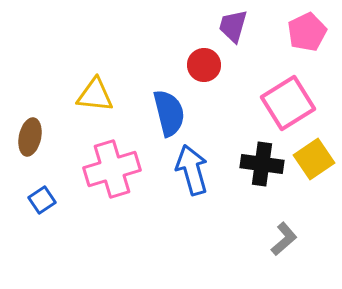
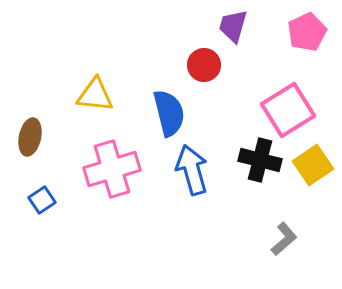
pink square: moved 7 px down
yellow square: moved 1 px left, 6 px down
black cross: moved 2 px left, 4 px up; rotated 6 degrees clockwise
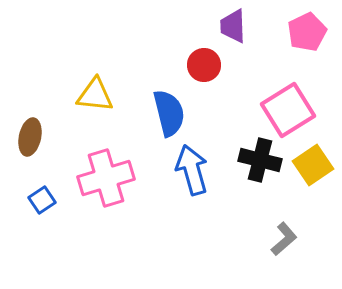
purple trapezoid: rotated 18 degrees counterclockwise
pink cross: moved 6 px left, 9 px down
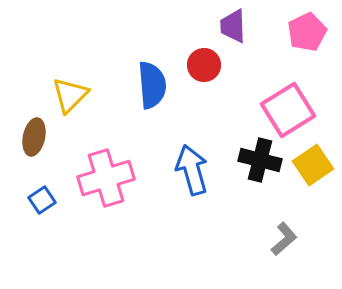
yellow triangle: moved 25 px left; rotated 51 degrees counterclockwise
blue semicircle: moved 17 px left, 28 px up; rotated 9 degrees clockwise
brown ellipse: moved 4 px right
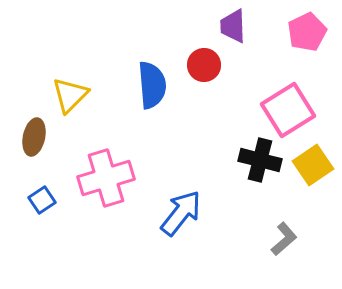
blue arrow: moved 11 px left, 43 px down; rotated 54 degrees clockwise
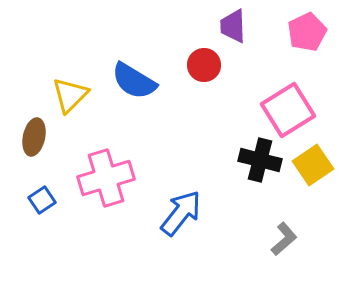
blue semicircle: moved 18 px left, 4 px up; rotated 126 degrees clockwise
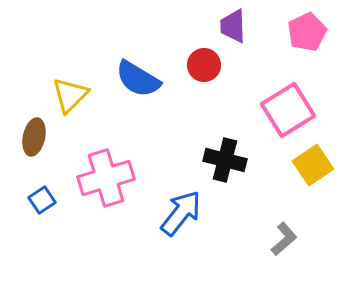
blue semicircle: moved 4 px right, 2 px up
black cross: moved 35 px left
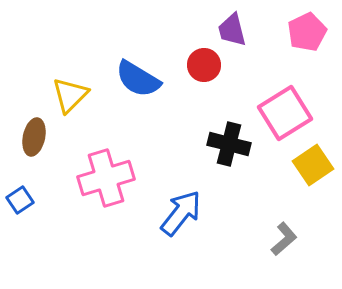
purple trapezoid: moved 1 px left, 4 px down; rotated 12 degrees counterclockwise
pink square: moved 3 px left, 3 px down
black cross: moved 4 px right, 16 px up
blue square: moved 22 px left
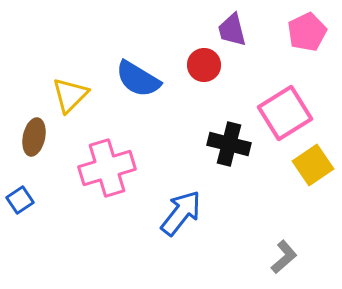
pink cross: moved 1 px right, 10 px up
gray L-shape: moved 18 px down
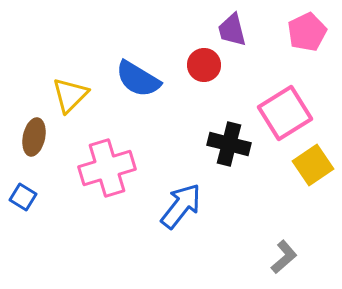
blue square: moved 3 px right, 3 px up; rotated 24 degrees counterclockwise
blue arrow: moved 7 px up
